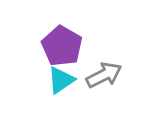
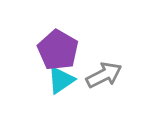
purple pentagon: moved 4 px left, 4 px down
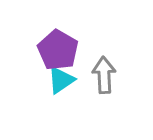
gray arrow: rotated 66 degrees counterclockwise
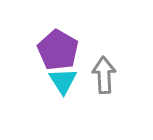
cyan triangle: moved 2 px right, 1 px down; rotated 28 degrees counterclockwise
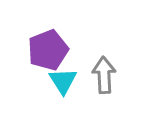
purple pentagon: moved 10 px left; rotated 21 degrees clockwise
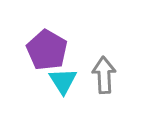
purple pentagon: moved 1 px left; rotated 21 degrees counterclockwise
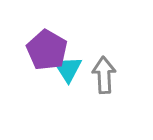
cyan triangle: moved 5 px right, 12 px up
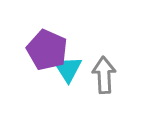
purple pentagon: rotated 6 degrees counterclockwise
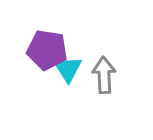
purple pentagon: rotated 15 degrees counterclockwise
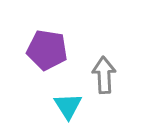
cyan triangle: moved 37 px down
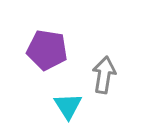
gray arrow: rotated 12 degrees clockwise
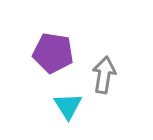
purple pentagon: moved 6 px right, 3 px down
